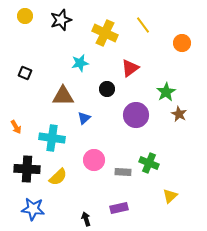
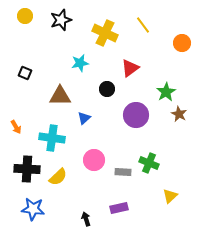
brown triangle: moved 3 px left
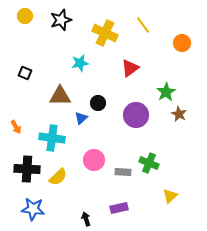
black circle: moved 9 px left, 14 px down
blue triangle: moved 3 px left
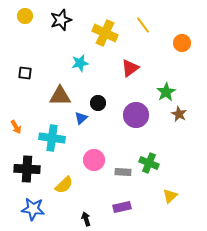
black square: rotated 16 degrees counterclockwise
yellow semicircle: moved 6 px right, 8 px down
purple rectangle: moved 3 px right, 1 px up
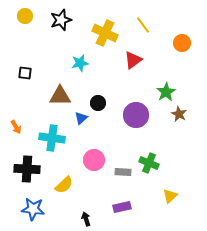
red triangle: moved 3 px right, 8 px up
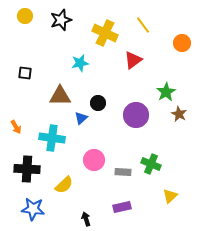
green cross: moved 2 px right, 1 px down
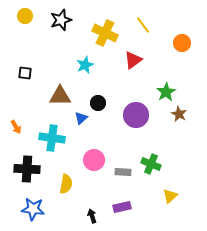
cyan star: moved 5 px right, 2 px down; rotated 12 degrees counterclockwise
yellow semicircle: moved 2 px right, 1 px up; rotated 36 degrees counterclockwise
black arrow: moved 6 px right, 3 px up
